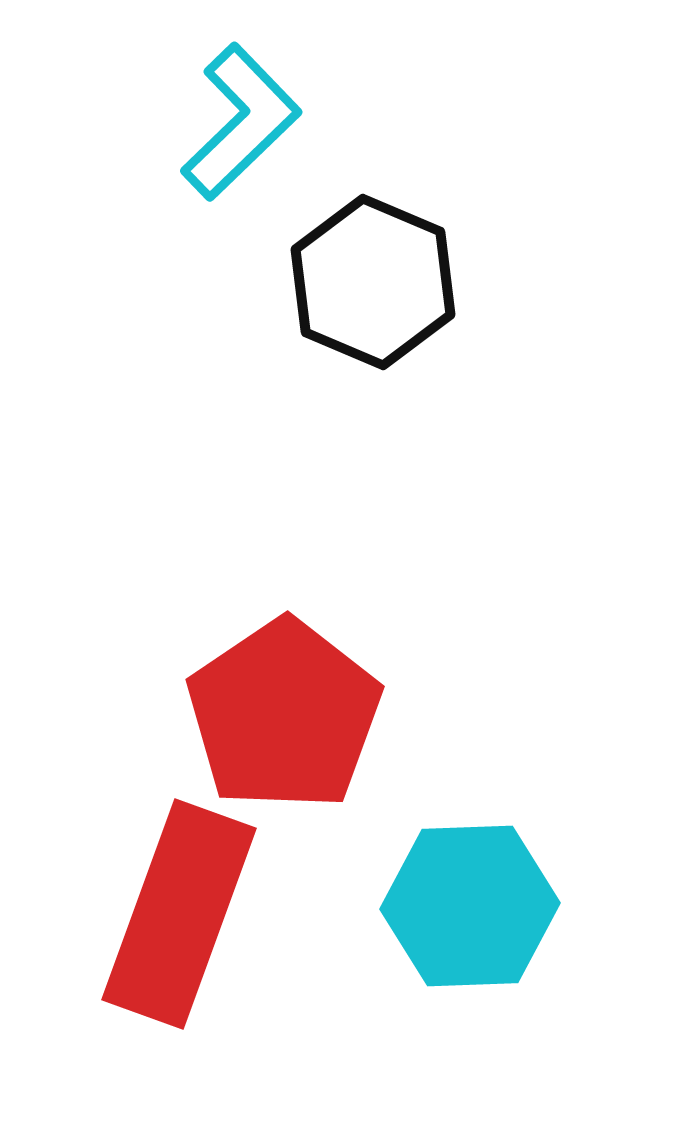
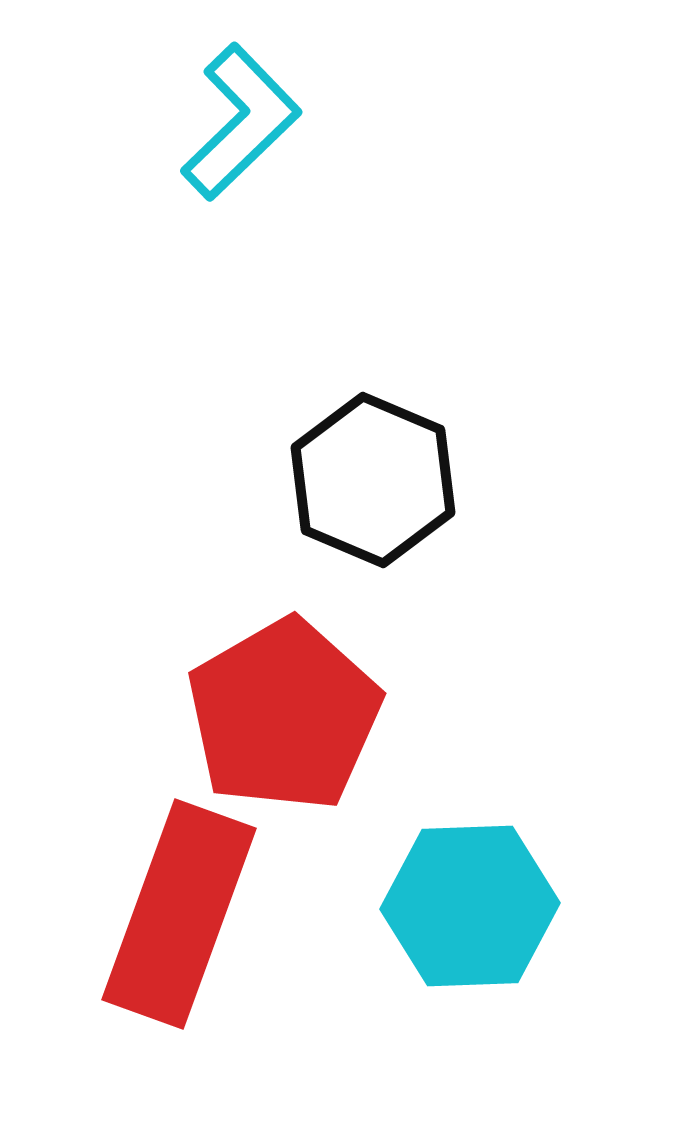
black hexagon: moved 198 px down
red pentagon: rotated 4 degrees clockwise
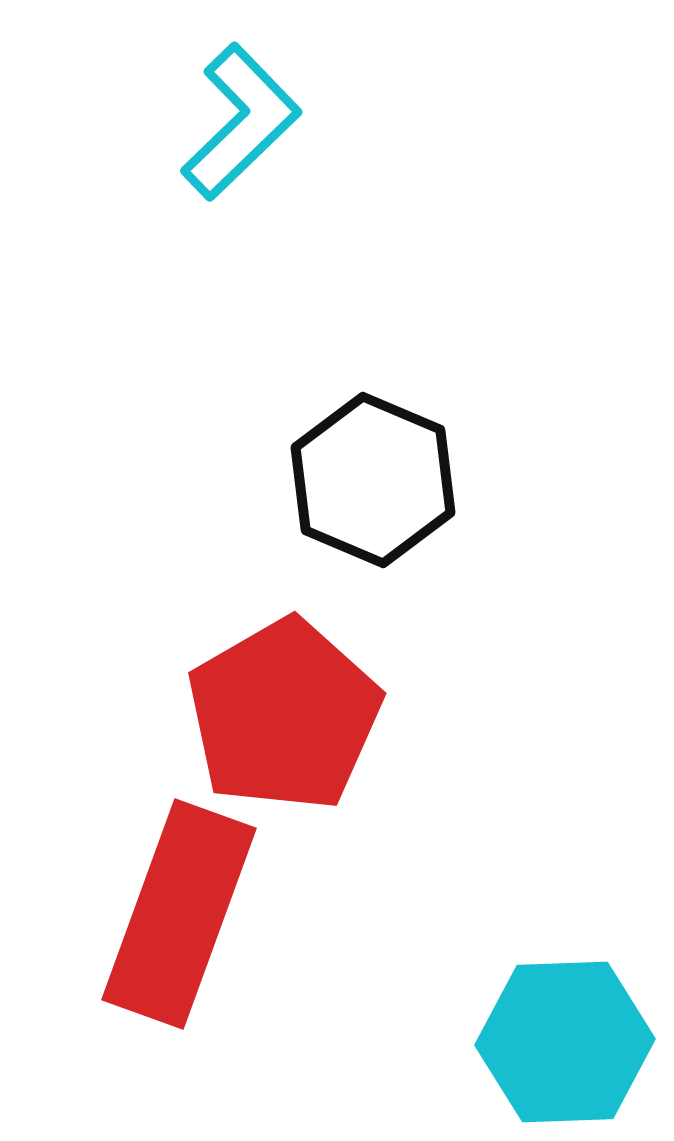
cyan hexagon: moved 95 px right, 136 px down
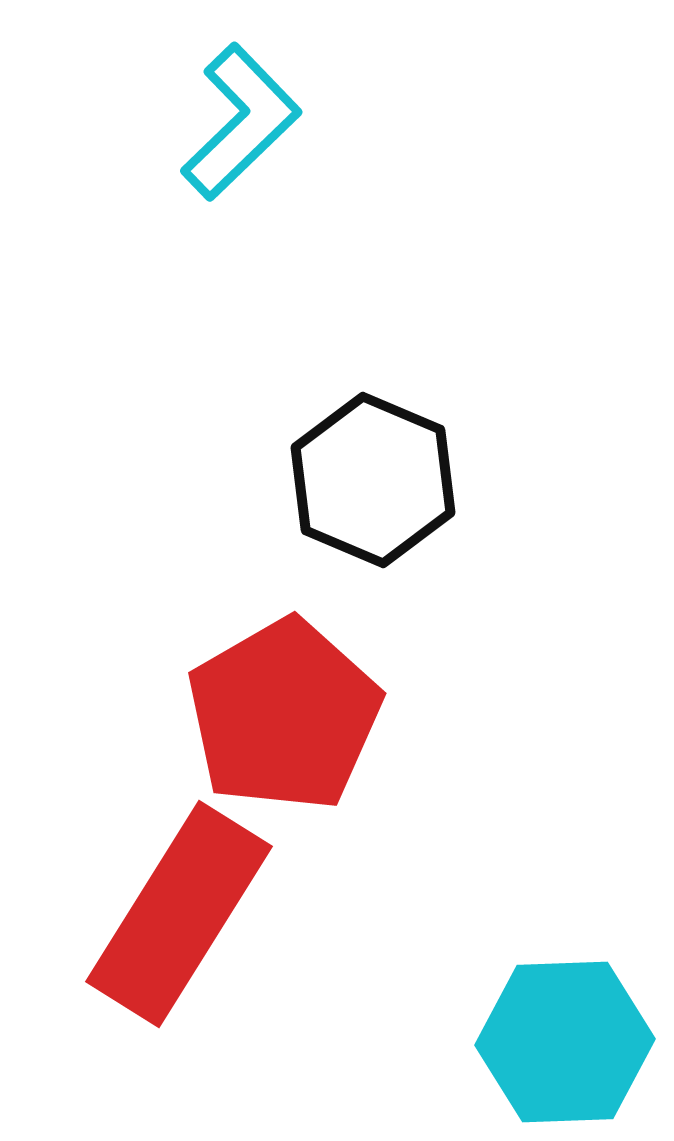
red rectangle: rotated 12 degrees clockwise
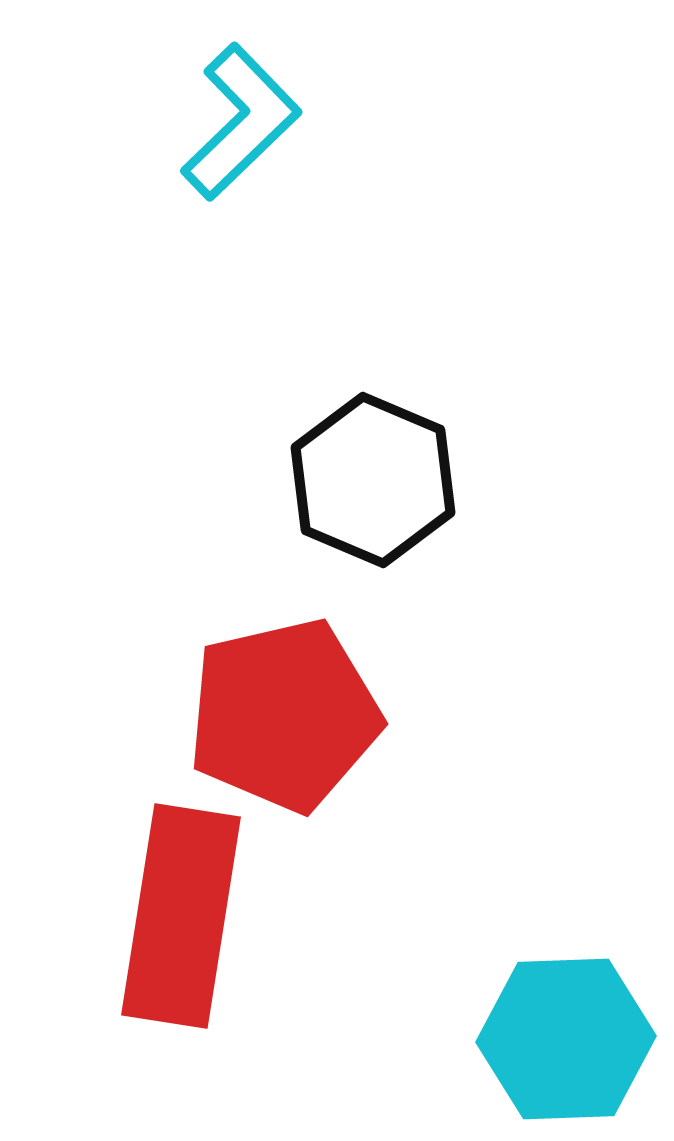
red pentagon: rotated 17 degrees clockwise
red rectangle: moved 2 px right, 2 px down; rotated 23 degrees counterclockwise
cyan hexagon: moved 1 px right, 3 px up
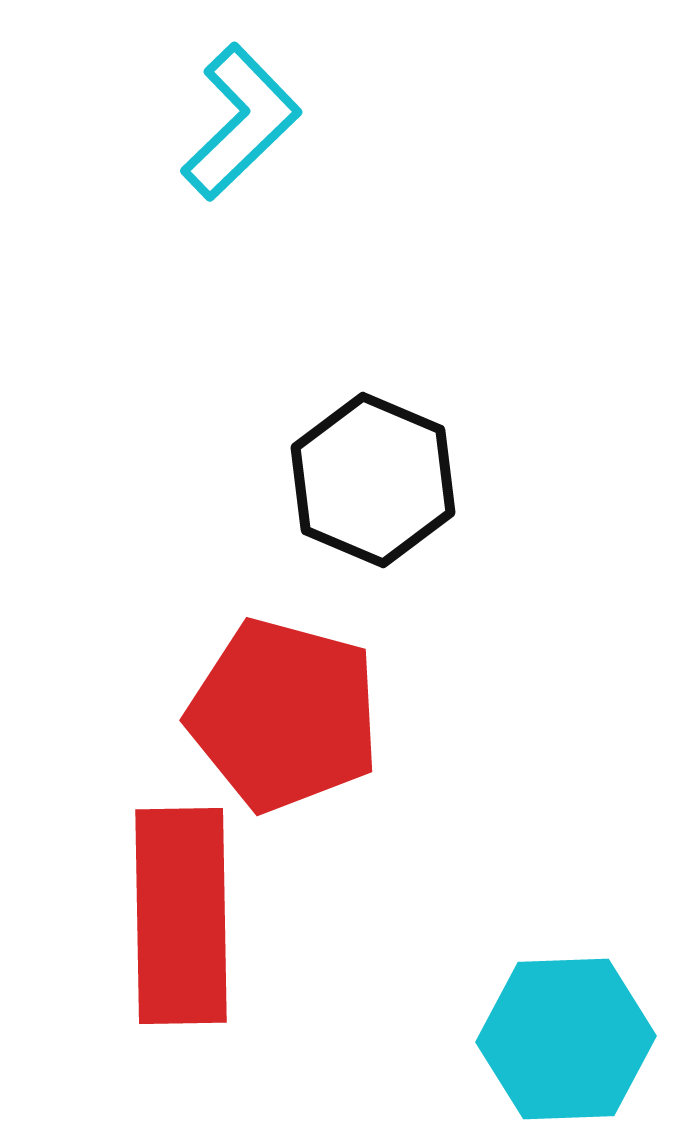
red pentagon: rotated 28 degrees clockwise
red rectangle: rotated 10 degrees counterclockwise
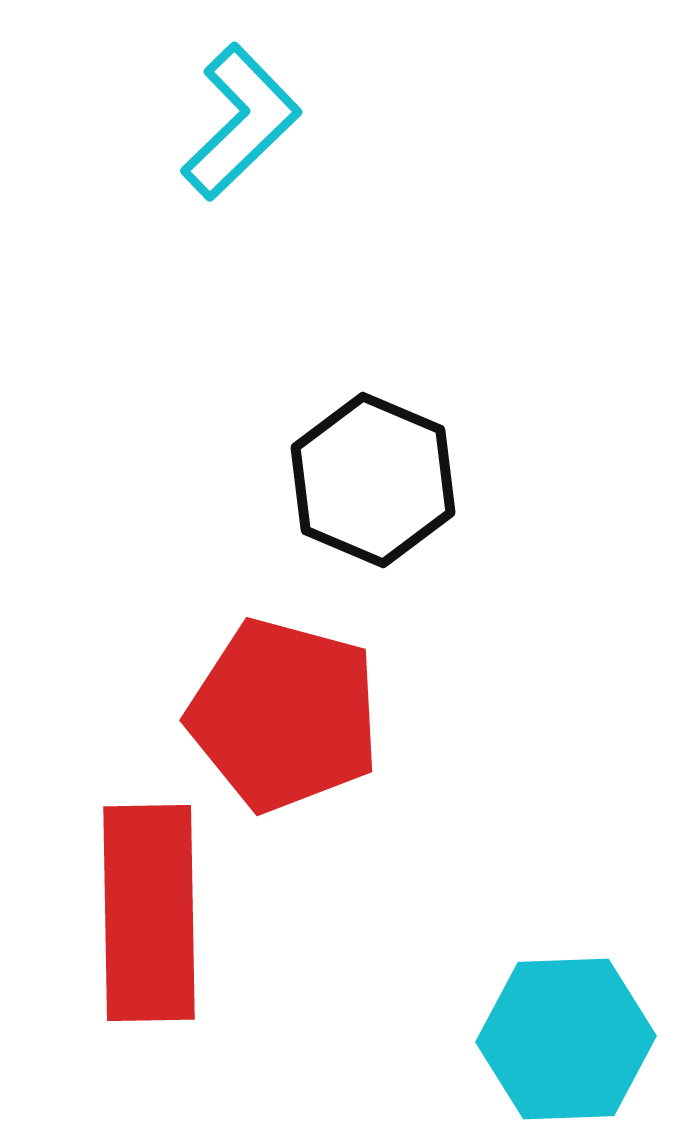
red rectangle: moved 32 px left, 3 px up
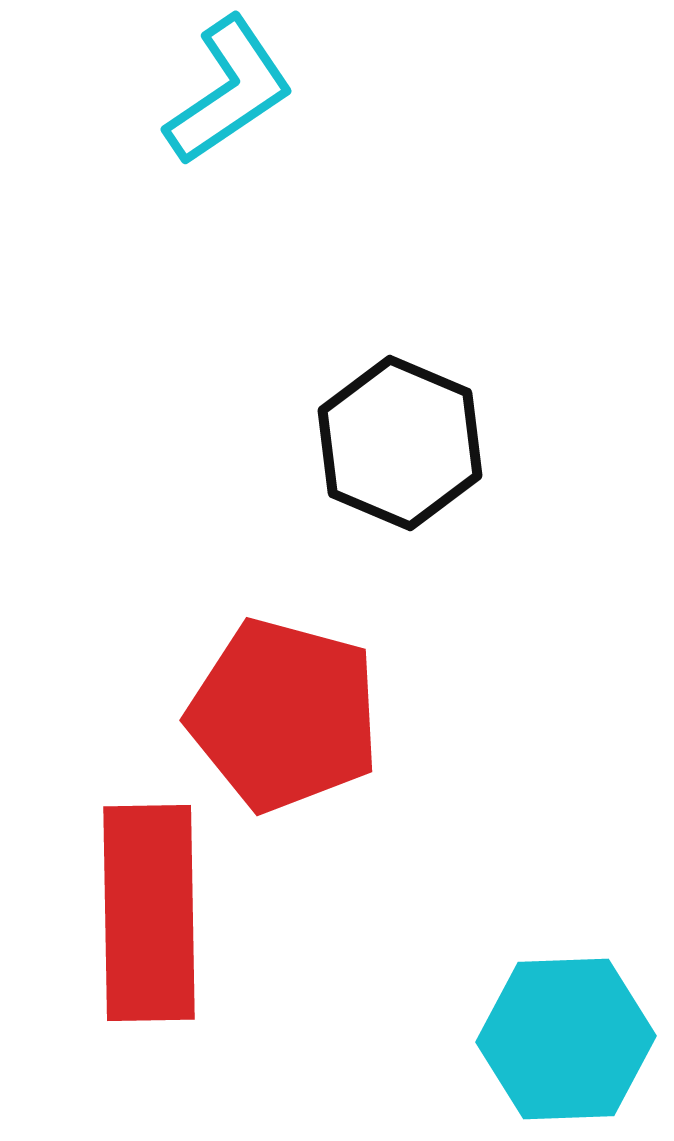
cyan L-shape: moved 12 px left, 31 px up; rotated 10 degrees clockwise
black hexagon: moved 27 px right, 37 px up
